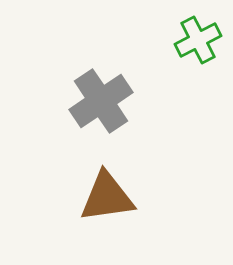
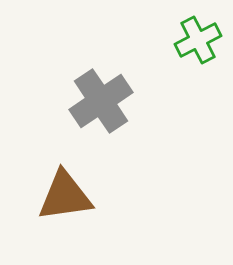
brown triangle: moved 42 px left, 1 px up
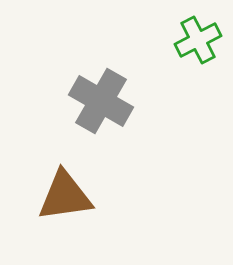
gray cross: rotated 26 degrees counterclockwise
